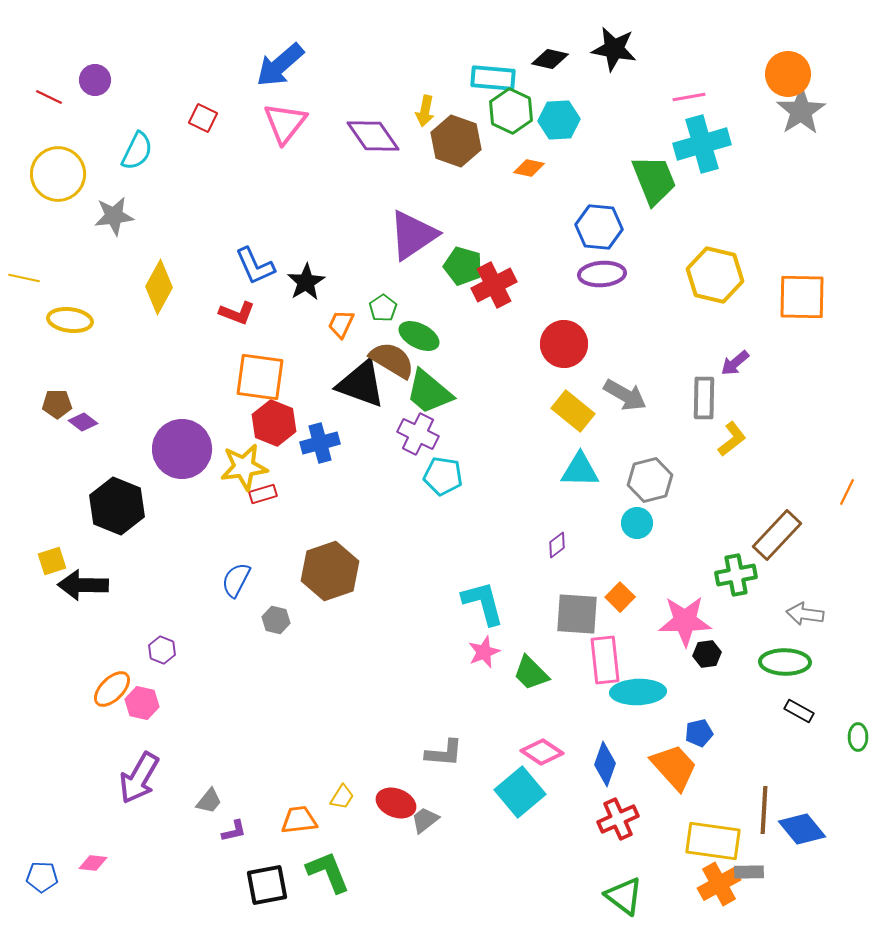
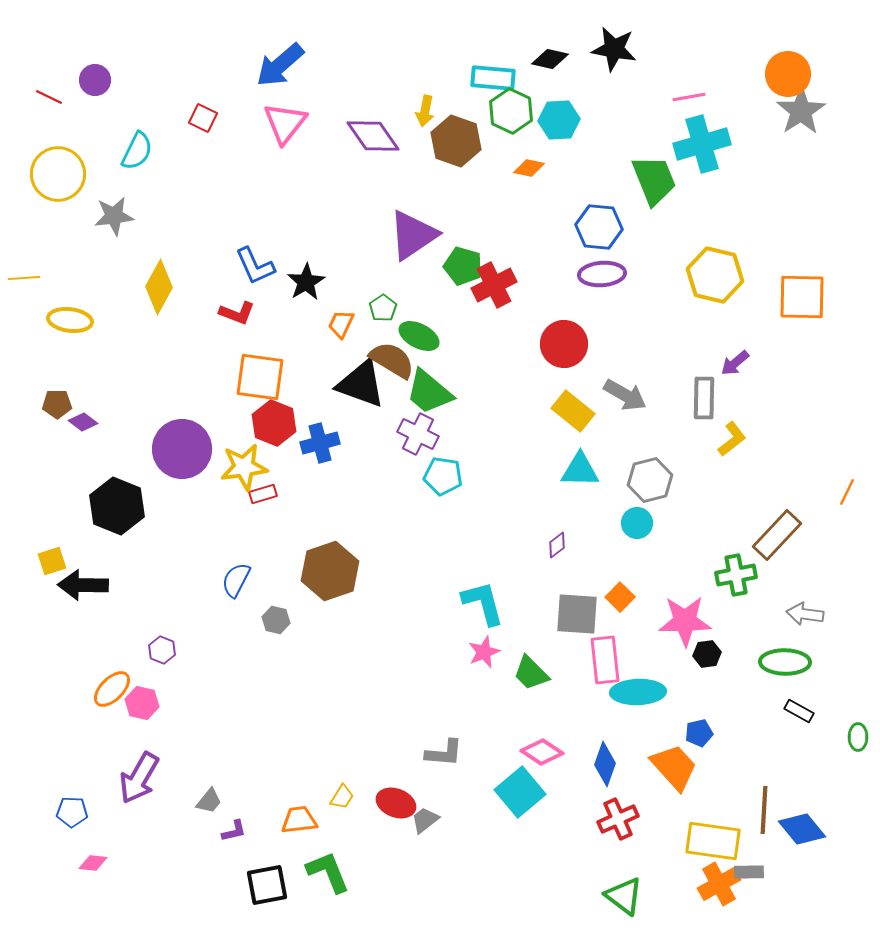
yellow line at (24, 278): rotated 16 degrees counterclockwise
blue pentagon at (42, 877): moved 30 px right, 65 px up
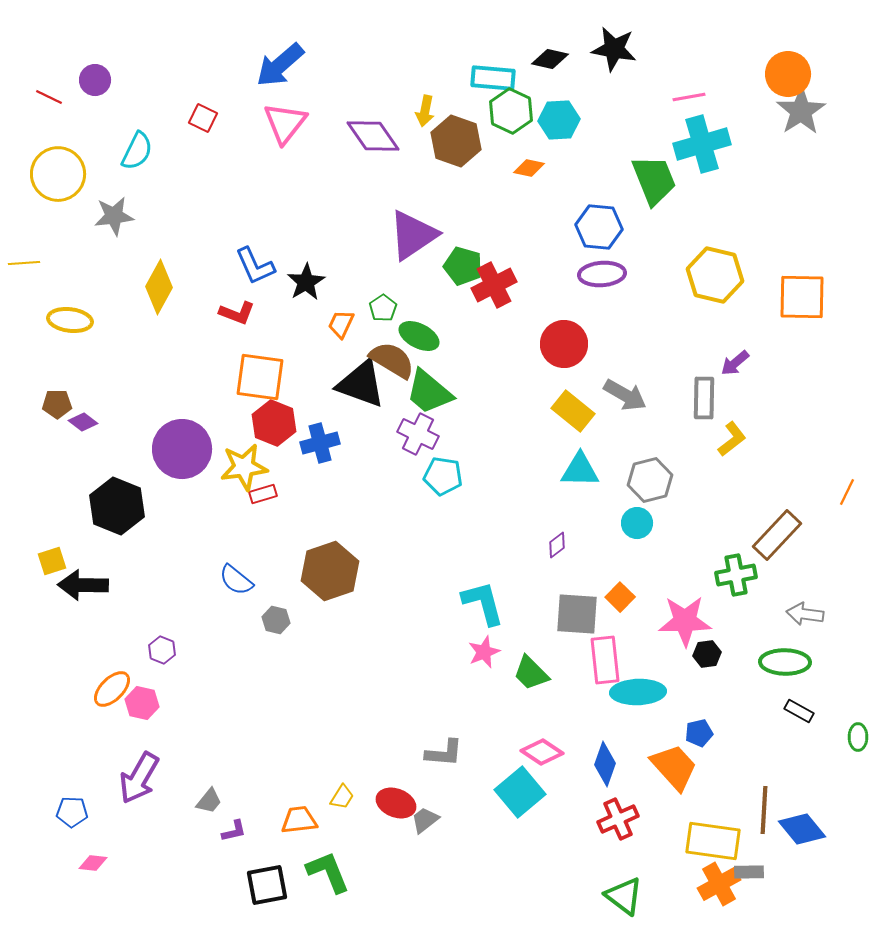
yellow line at (24, 278): moved 15 px up
blue semicircle at (236, 580): rotated 78 degrees counterclockwise
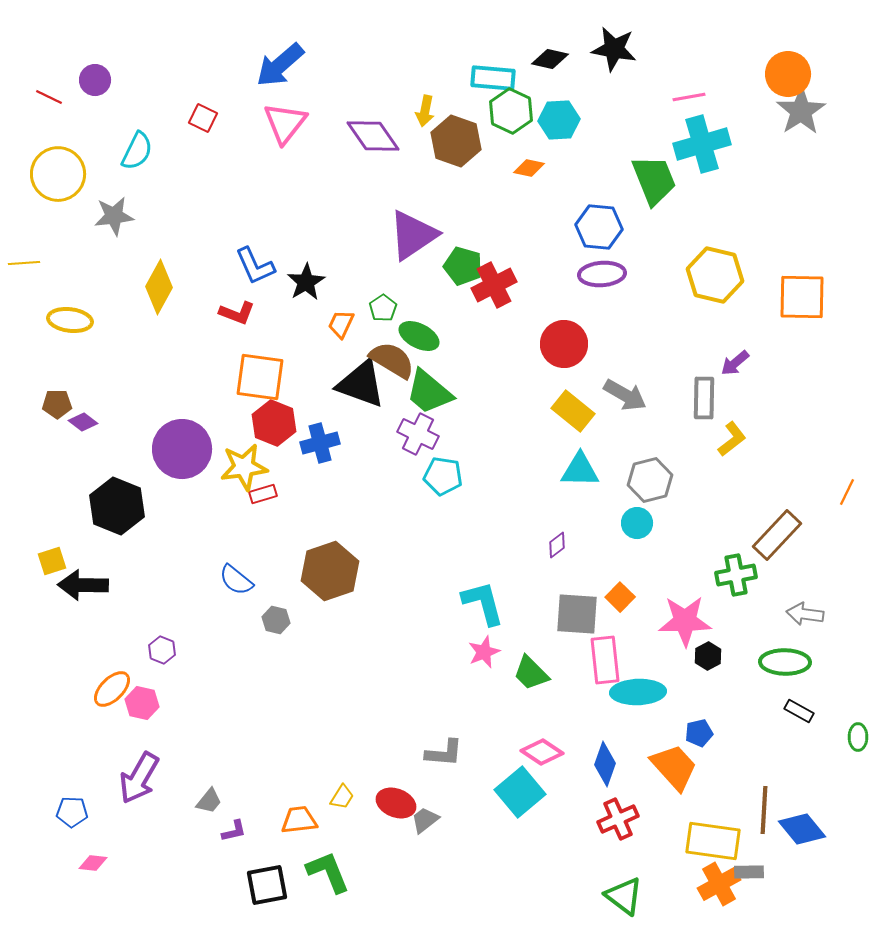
black hexagon at (707, 654): moved 1 px right, 2 px down; rotated 20 degrees counterclockwise
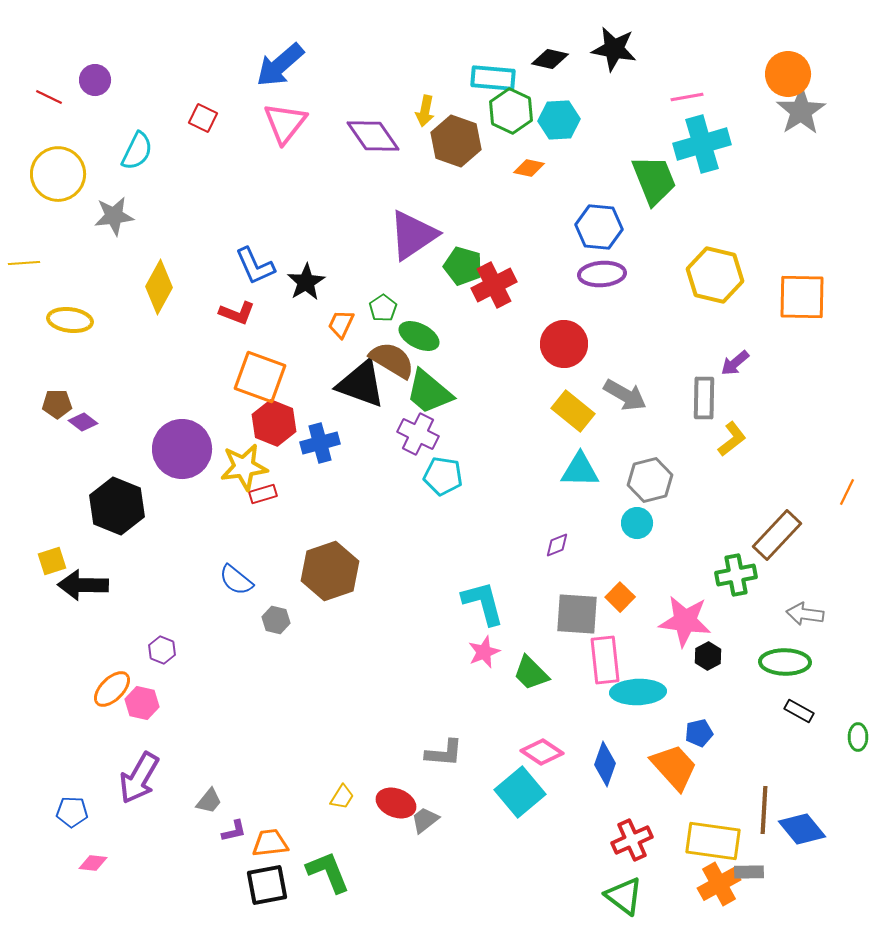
pink line at (689, 97): moved 2 px left
orange square at (260, 377): rotated 12 degrees clockwise
purple diamond at (557, 545): rotated 16 degrees clockwise
pink star at (685, 621): rotated 8 degrees clockwise
red cross at (618, 819): moved 14 px right, 21 px down
orange trapezoid at (299, 820): moved 29 px left, 23 px down
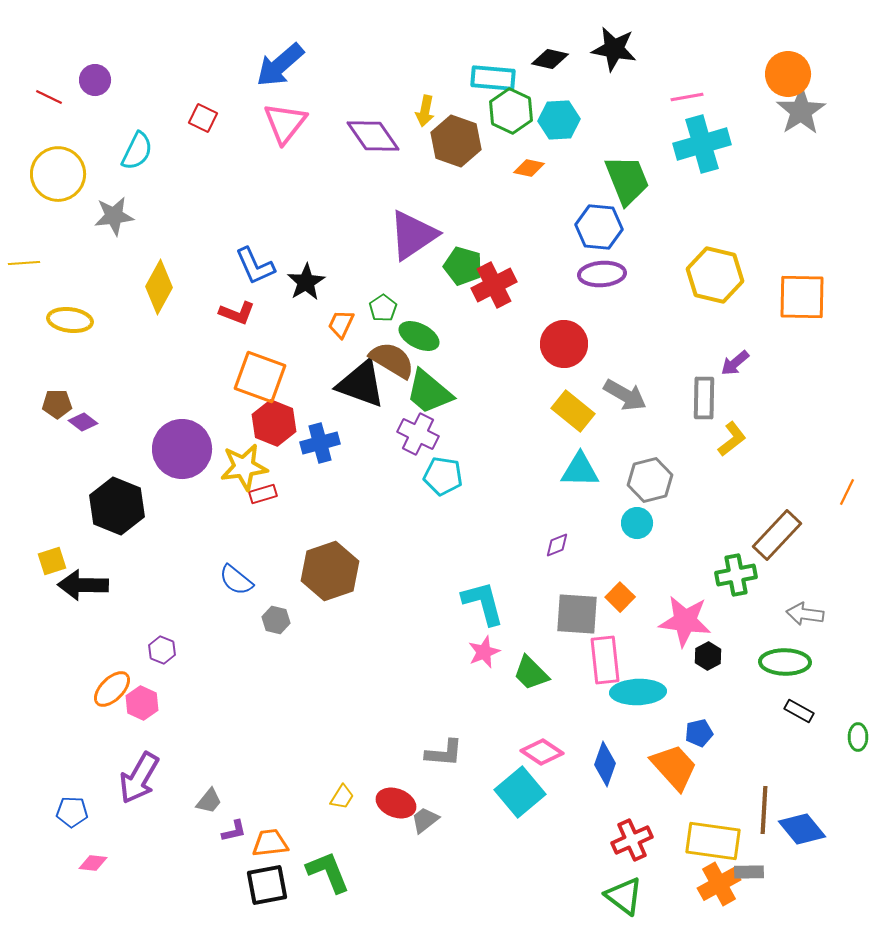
green trapezoid at (654, 180): moved 27 px left
pink hexagon at (142, 703): rotated 12 degrees clockwise
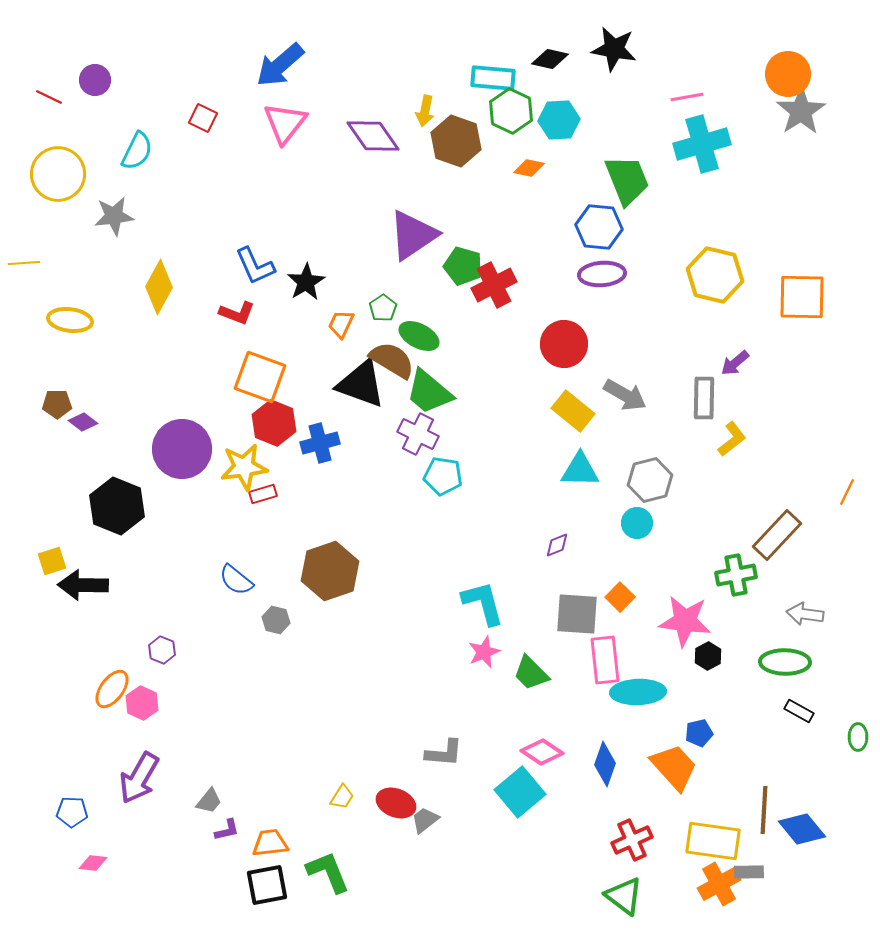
orange ellipse at (112, 689): rotated 9 degrees counterclockwise
purple L-shape at (234, 831): moved 7 px left, 1 px up
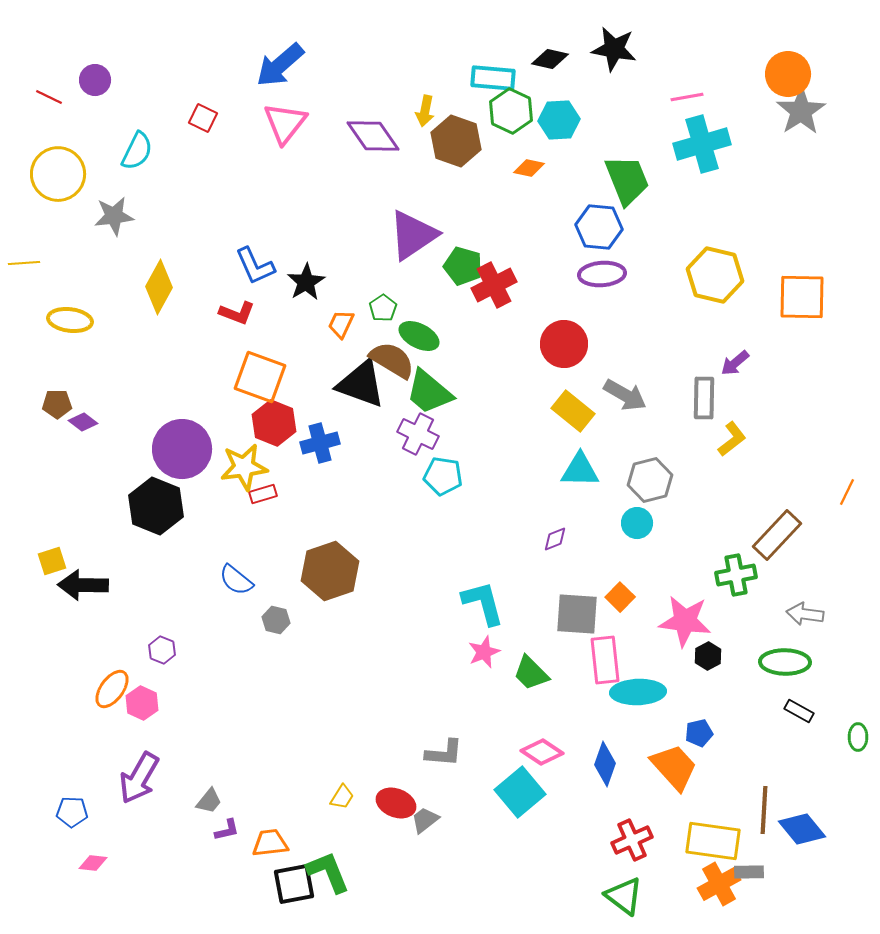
black hexagon at (117, 506): moved 39 px right
purple diamond at (557, 545): moved 2 px left, 6 px up
black square at (267, 885): moved 27 px right, 1 px up
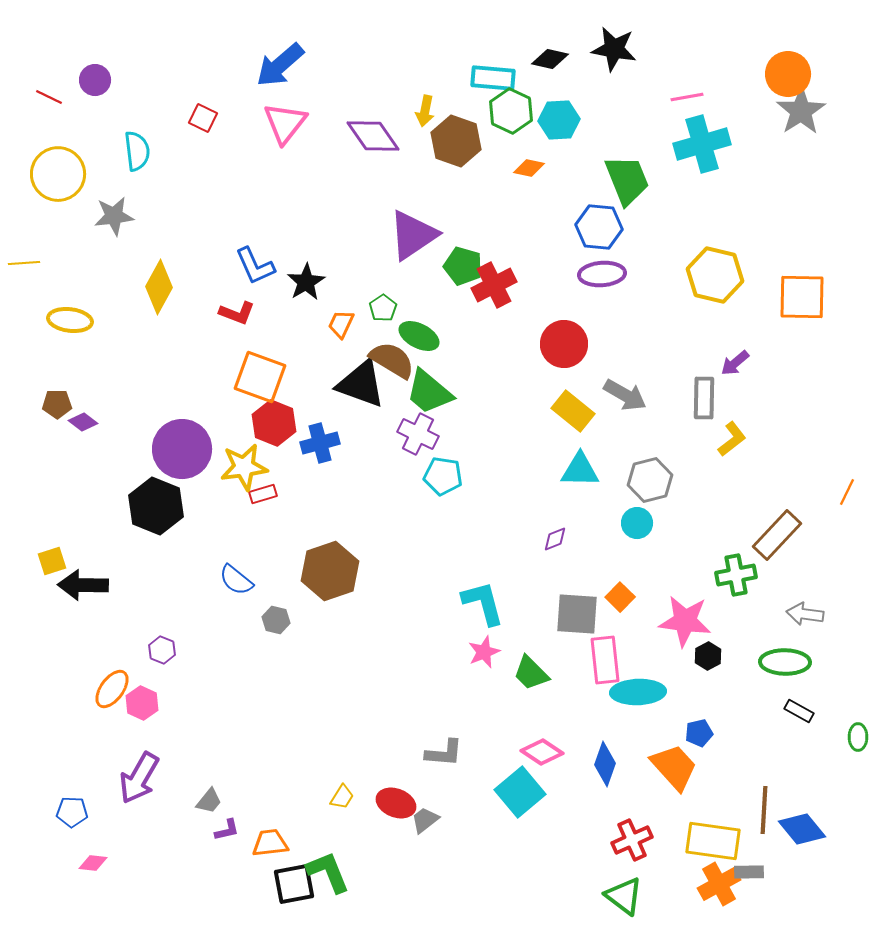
cyan semicircle at (137, 151): rotated 33 degrees counterclockwise
